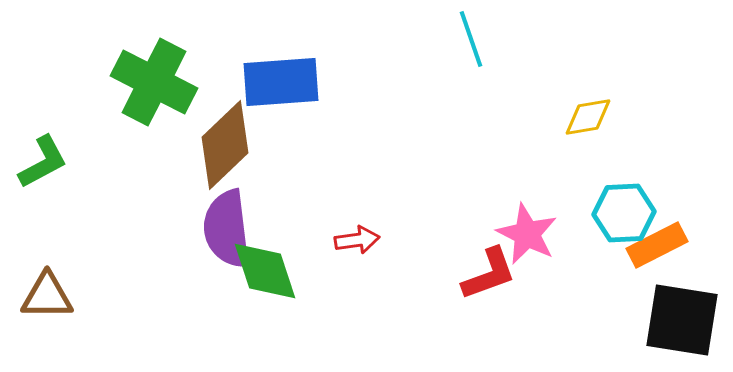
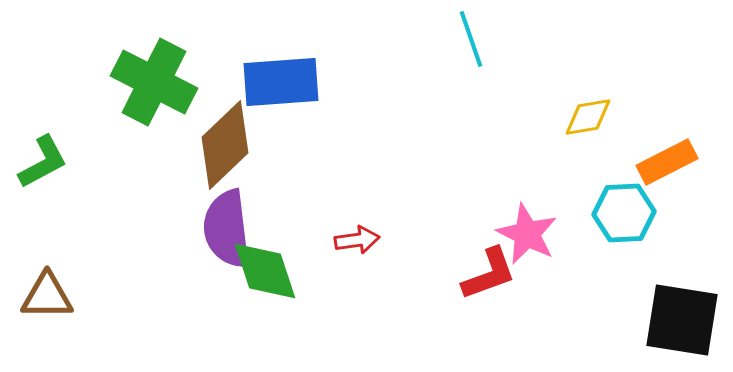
orange rectangle: moved 10 px right, 83 px up
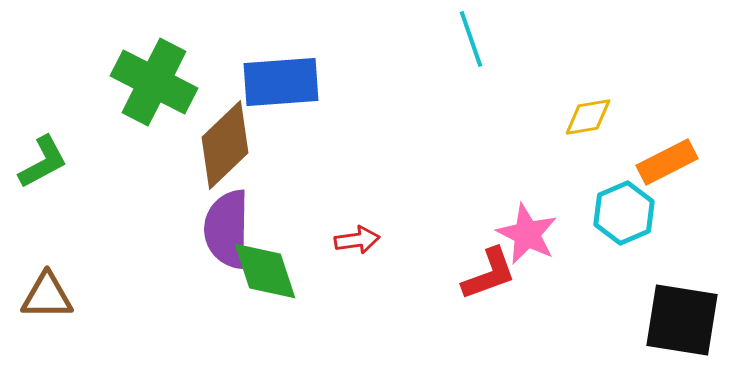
cyan hexagon: rotated 20 degrees counterclockwise
purple semicircle: rotated 8 degrees clockwise
